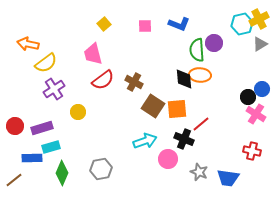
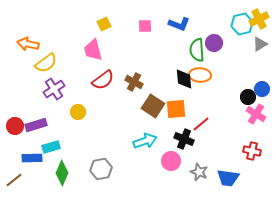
yellow square: rotated 16 degrees clockwise
pink trapezoid: moved 4 px up
orange square: moved 1 px left
purple rectangle: moved 6 px left, 3 px up
pink circle: moved 3 px right, 2 px down
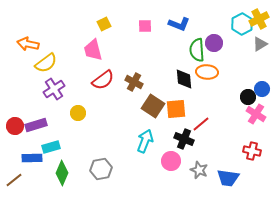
cyan hexagon: rotated 15 degrees counterclockwise
orange ellipse: moved 7 px right, 3 px up
yellow circle: moved 1 px down
cyan arrow: rotated 50 degrees counterclockwise
gray star: moved 2 px up
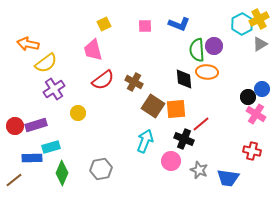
purple circle: moved 3 px down
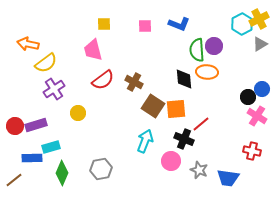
yellow square: rotated 24 degrees clockwise
pink cross: moved 1 px right, 2 px down
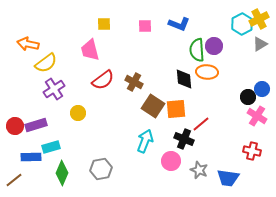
pink trapezoid: moved 3 px left
blue rectangle: moved 1 px left, 1 px up
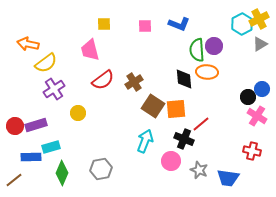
brown cross: rotated 30 degrees clockwise
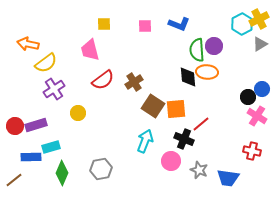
black diamond: moved 4 px right, 2 px up
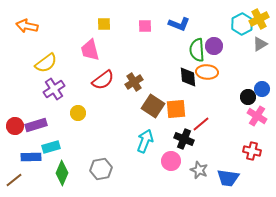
orange arrow: moved 1 px left, 18 px up
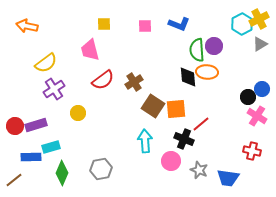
cyan arrow: rotated 25 degrees counterclockwise
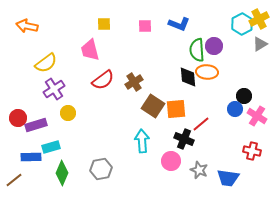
blue circle: moved 27 px left, 20 px down
black circle: moved 4 px left, 1 px up
yellow circle: moved 10 px left
red circle: moved 3 px right, 8 px up
cyan arrow: moved 3 px left
